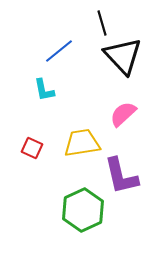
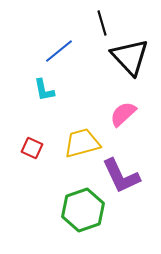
black triangle: moved 7 px right, 1 px down
yellow trapezoid: rotated 6 degrees counterclockwise
purple L-shape: rotated 12 degrees counterclockwise
green hexagon: rotated 6 degrees clockwise
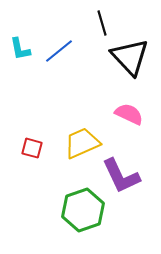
cyan L-shape: moved 24 px left, 41 px up
pink semicircle: moved 6 px right; rotated 68 degrees clockwise
yellow trapezoid: rotated 9 degrees counterclockwise
red square: rotated 10 degrees counterclockwise
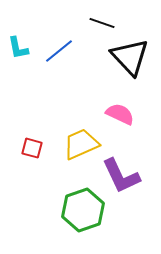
black line: rotated 55 degrees counterclockwise
cyan L-shape: moved 2 px left, 1 px up
pink semicircle: moved 9 px left
yellow trapezoid: moved 1 px left, 1 px down
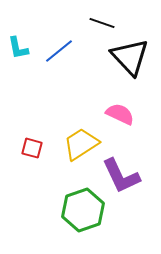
yellow trapezoid: rotated 9 degrees counterclockwise
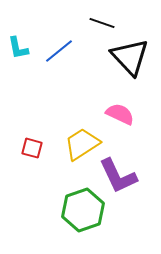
yellow trapezoid: moved 1 px right
purple L-shape: moved 3 px left
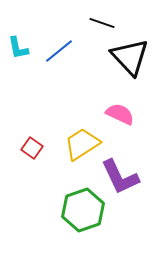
red square: rotated 20 degrees clockwise
purple L-shape: moved 2 px right, 1 px down
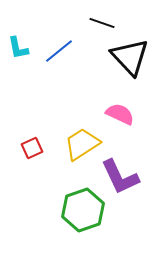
red square: rotated 30 degrees clockwise
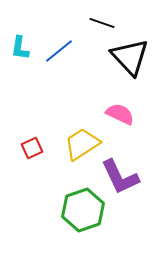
cyan L-shape: moved 2 px right; rotated 20 degrees clockwise
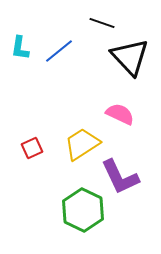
green hexagon: rotated 15 degrees counterclockwise
